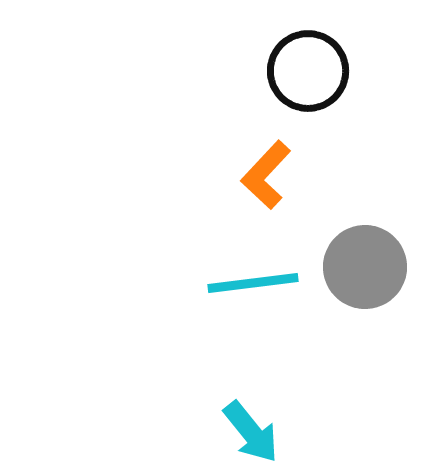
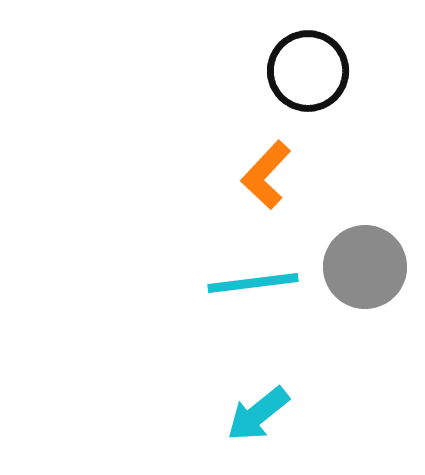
cyan arrow: moved 7 px right, 18 px up; rotated 90 degrees clockwise
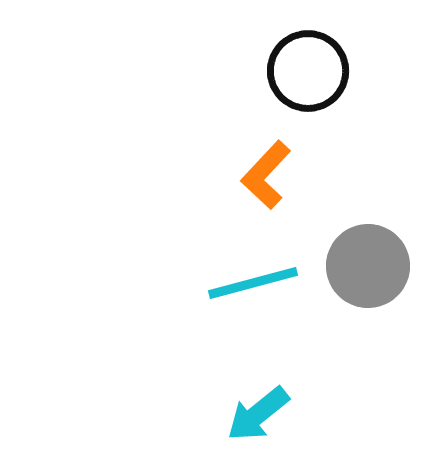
gray circle: moved 3 px right, 1 px up
cyan line: rotated 8 degrees counterclockwise
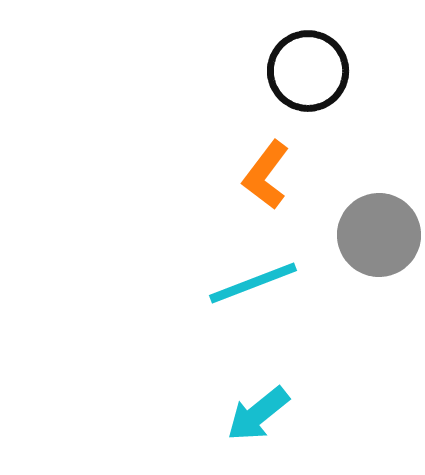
orange L-shape: rotated 6 degrees counterclockwise
gray circle: moved 11 px right, 31 px up
cyan line: rotated 6 degrees counterclockwise
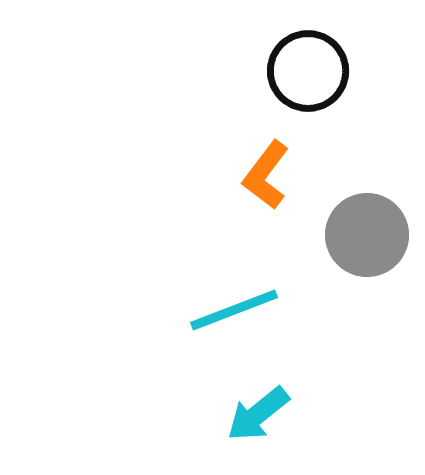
gray circle: moved 12 px left
cyan line: moved 19 px left, 27 px down
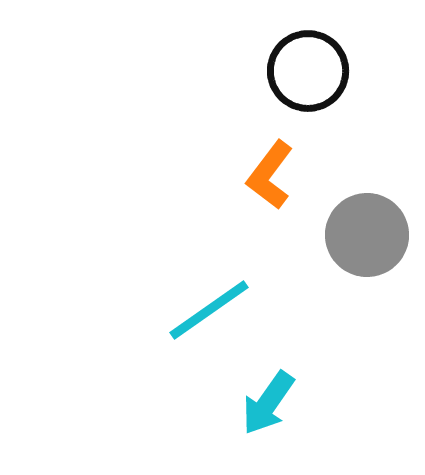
orange L-shape: moved 4 px right
cyan line: moved 25 px left; rotated 14 degrees counterclockwise
cyan arrow: moved 10 px right, 11 px up; rotated 16 degrees counterclockwise
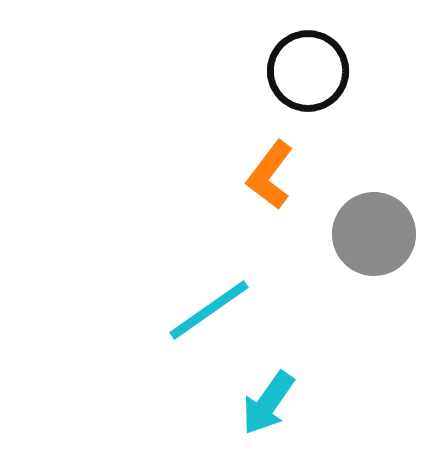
gray circle: moved 7 px right, 1 px up
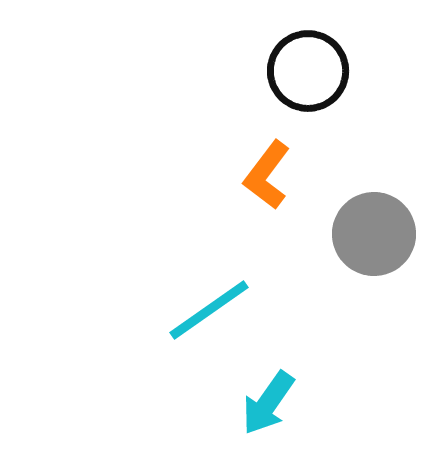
orange L-shape: moved 3 px left
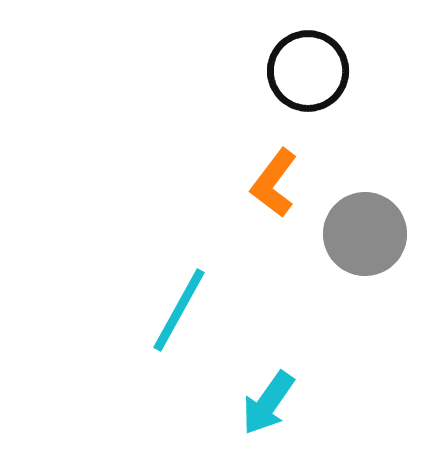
orange L-shape: moved 7 px right, 8 px down
gray circle: moved 9 px left
cyan line: moved 30 px left; rotated 26 degrees counterclockwise
